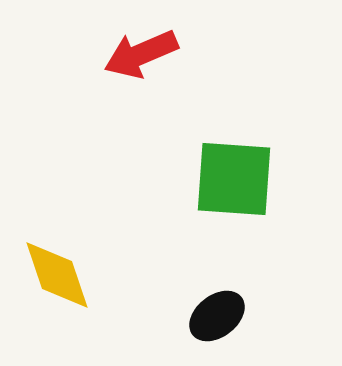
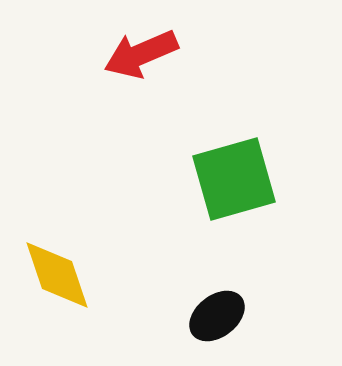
green square: rotated 20 degrees counterclockwise
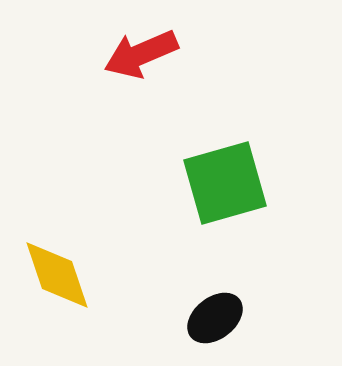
green square: moved 9 px left, 4 px down
black ellipse: moved 2 px left, 2 px down
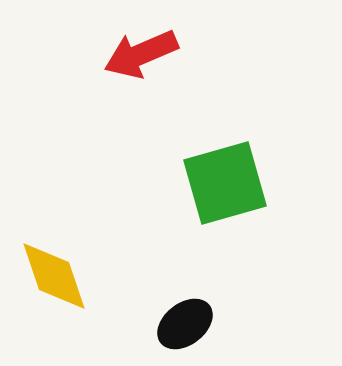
yellow diamond: moved 3 px left, 1 px down
black ellipse: moved 30 px left, 6 px down
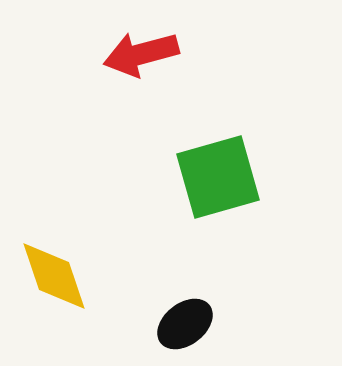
red arrow: rotated 8 degrees clockwise
green square: moved 7 px left, 6 px up
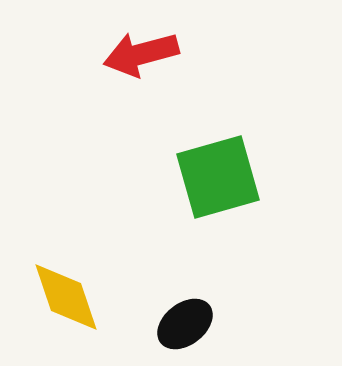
yellow diamond: moved 12 px right, 21 px down
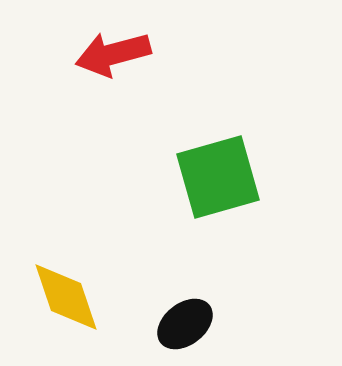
red arrow: moved 28 px left
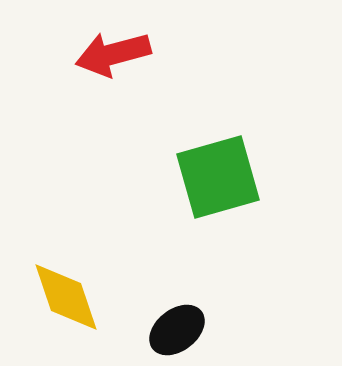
black ellipse: moved 8 px left, 6 px down
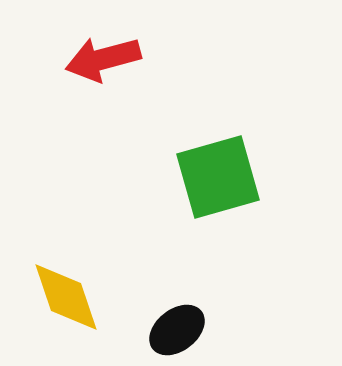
red arrow: moved 10 px left, 5 px down
